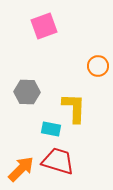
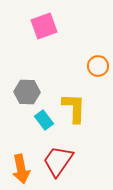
cyan rectangle: moved 7 px left, 9 px up; rotated 42 degrees clockwise
red trapezoid: rotated 72 degrees counterclockwise
orange arrow: rotated 124 degrees clockwise
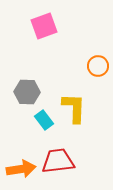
red trapezoid: rotated 48 degrees clockwise
orange arrow: rotated 88 degrees counterclockwise
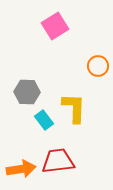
pink square: moved 11 px right; rotated 12 degrees counterclockwise
